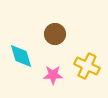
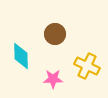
cyan diamond: rotated 16 degrees clockwise
pink star: moved 4 px down
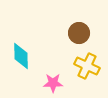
brown circle: moved 24 px right, 1 px up
pink star: moved 4 px down
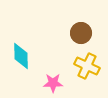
brown circle: moved 2 px right
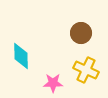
yellow cross: moved 1 px left, 4 px down
